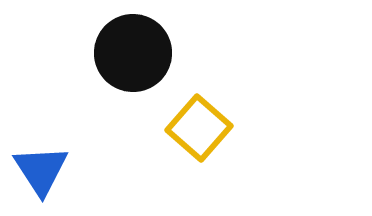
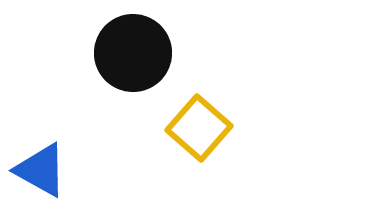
blue triangle: rotated 28 degrees counterclockwise
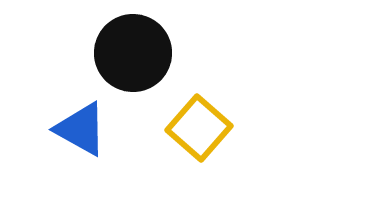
blue triangle: moved 40 px right, 41 px up
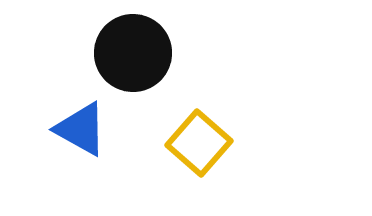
yellow square: moved 15 px down
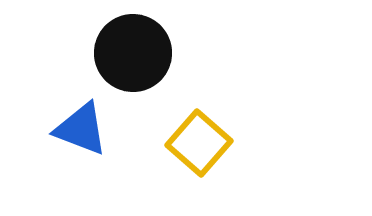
blue triangle: rotated 8 degrees counterclockwise
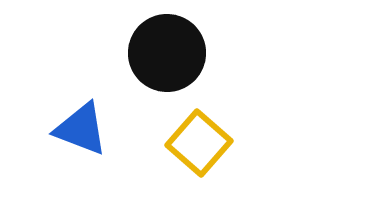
black circle: moved 34 px right
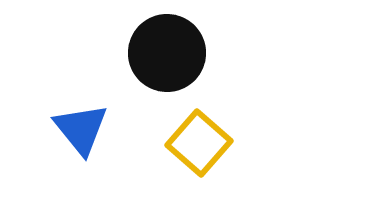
blue triangle: rotated 30 degrees clockwise
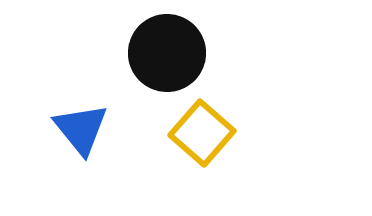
yellow square: moved 3 px right, 10 px up
